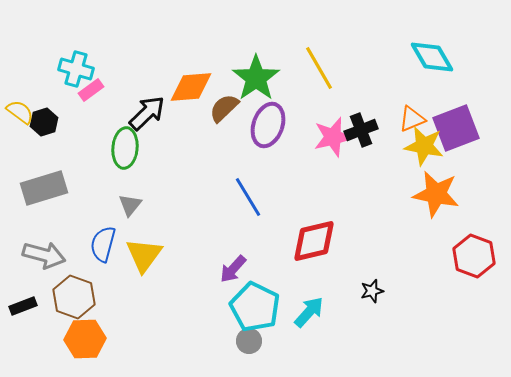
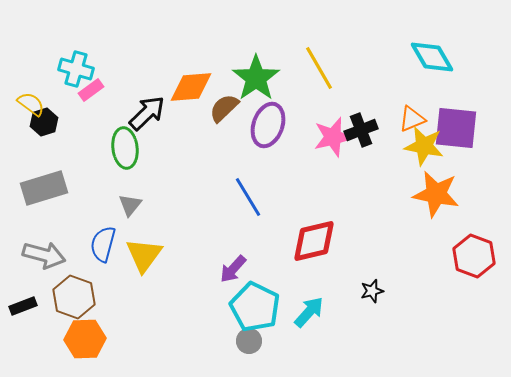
yellow semicircle: moved 11 px right, 8 px up
purple square: rotated 27 degrees clockwise
green ellipse: rotated 12 degrees counterclockwise
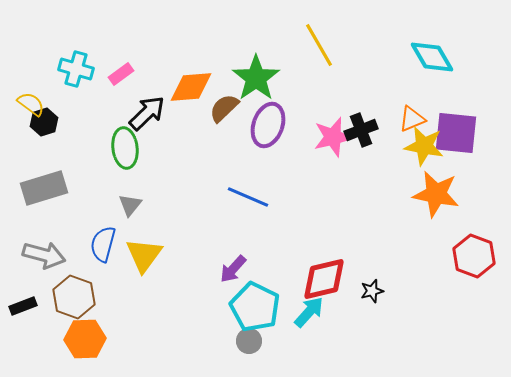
yellow line: moved 23 px up
pink rectangle: moved 30 px right, 16 px up
purple square: moved 5 px down
blue line: rotated 36 degrees counterclockwise
red diamond: moved 10 px right, 38 px down
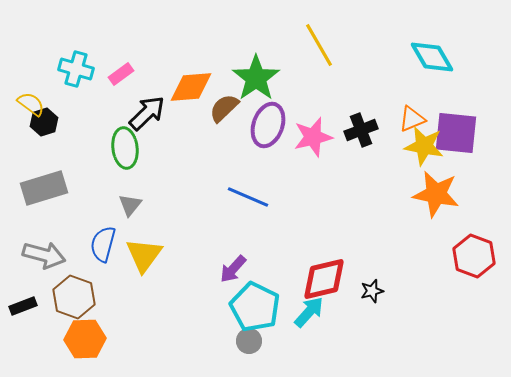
pink star: moved 20 px left
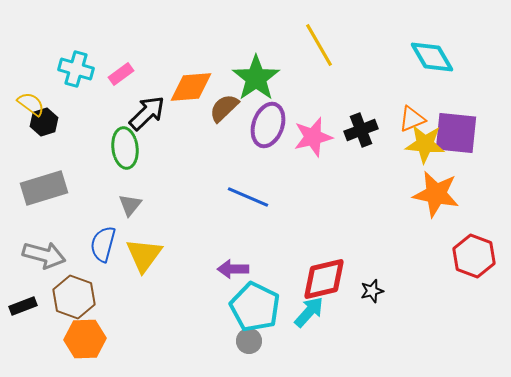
yellow star: moved 1 px right, 2 px up; rotated 6 degrees counterclockwise
purple arrow: rotated 48 degrees clockwise
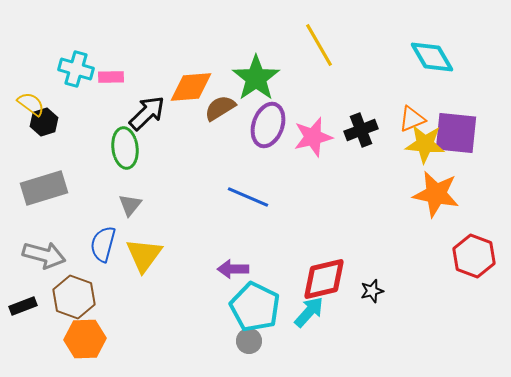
pink rectangle: moved 10 px left, 3 px down; rotated 35 degrees clockwise
brown semicircle: moved 4 px left; rotated 12 degrees clockwise
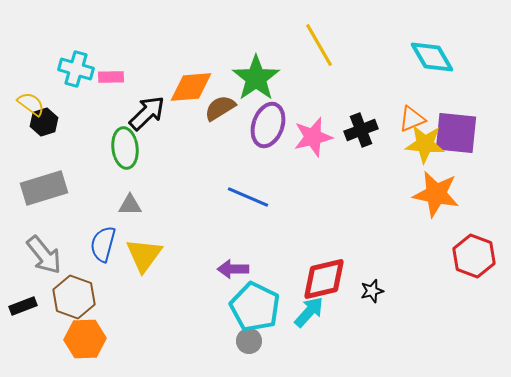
gray triangle: rotated 50 degrees clockwise
gray arrow: rotated 36 degrees clockwise
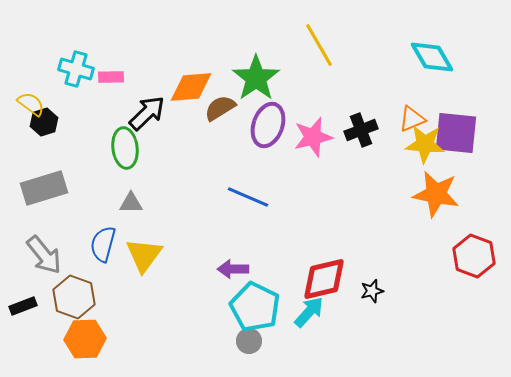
gray triangle: moved 1 px right, 2 px up
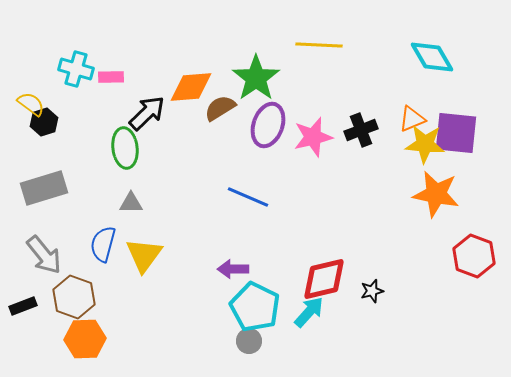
yellow line: rotated 57 degrees counterclockwise
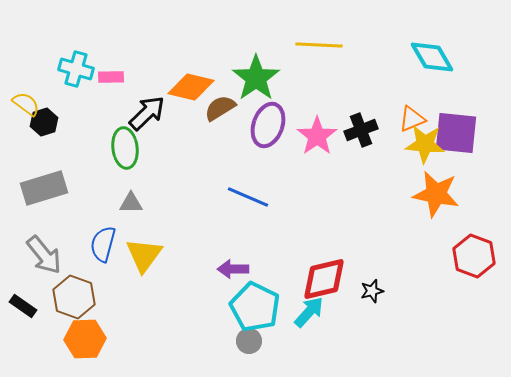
orange diamond: rotated 18 degrees clockwise
yellow semicircle: moved 5 px left
pink star: moved 4 px right, 1 px up; rotated 21 degrees counterclockwise
black rectangle: rotated 56 degrees clockwise
